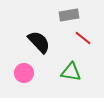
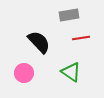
red line: moved 2 px left; rotated 48 degrees counterclockwise
green triangle: rotated 25 degrees clockwise
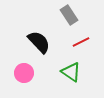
gray rectangle: rotated 66 degrees clockwise
red line: moved 4 px down; rotated 18 degrees counterclockwise
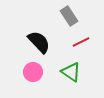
gray rectangle: moved 1 px down
pink circle: moved 9 px right, 1 px up
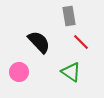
gray rectangle: rotated 24 degrees clockwise
red line: rotated 72 degrees clockwise
pink circle: moved 14 px left
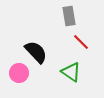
black semicircle: moved 3 px left, 10 px down
pink circle: moved 1 px down
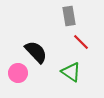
pink circle: moved 1 px left
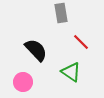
gray rectangle: moved 8 px left, 3 px up
black semicircle: moved 2 px up
pink circle: moved 5 px right, 9 px down
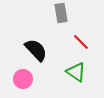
green triangle: moved 5 px right
pink circle: moved 3 px up
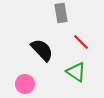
black semicircle: moved 6 px right
pink circle: moved 2 px right, 5 px down
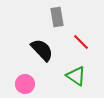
gray rectangle: moved 4 px left, 4 px down
green triangle: moved 4 px down
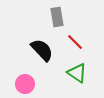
red line: moved 6 px left
green triangle: moved 1 px right, 3 px up
